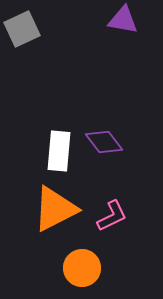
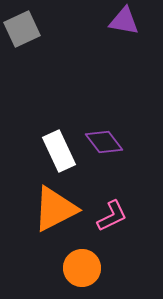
purple triangle: moved 1 px right, 1 px down
white rectangle: rotated 30 degrees counterclockwise
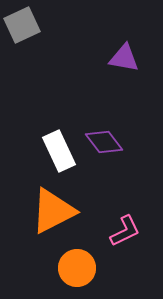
purple triangle: moved 37 px down
gray square: moved 4 px up
orange triangle: moved 2 px left, 2 px down
pink L-shape: moved 13 px right, 15 px down
orange circle: moved 5 px left
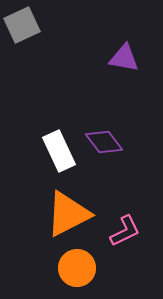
orange triangle: moved 15 px right, 3 px down
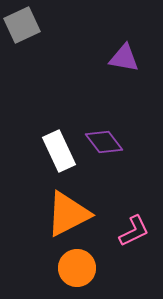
pink L-shape: moved 9 px right
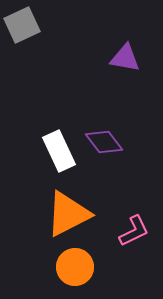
purple triangle: moved 1 px right
orange circle: moved 2 px left, 1 px up
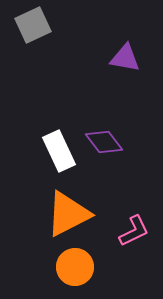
gray square: moved 11 px right
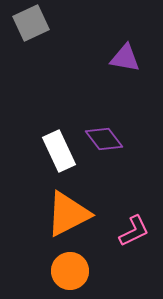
gray square: moved 2 px left, 2 px up
purple diamond: moved 3 px up
orange circle: moved 5 px left, 4 px down
